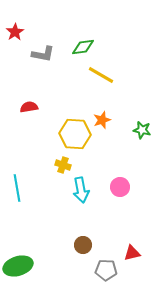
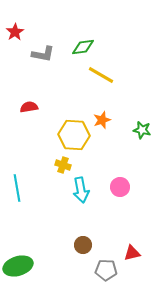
yellow hexagon: moved 1 px left, 1 px down
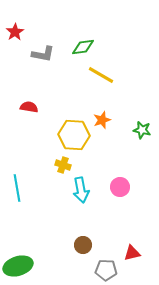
red semicircle: rotated 18 degrees clockwise
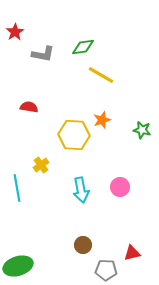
yellow cross: moved 22 px left; rotated 35 degrees clockwise
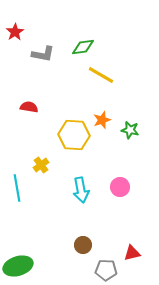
green star: moved 12 px left
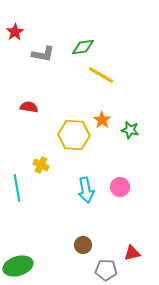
orange star: rotated 18 degrees counterclockwise
yellow cross: rotated 28 degrees counterclockwise
cyan arrow: moved 5 px right
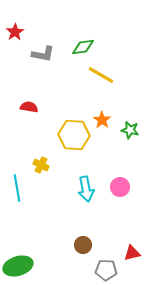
cyan arrow: moved 1 px up
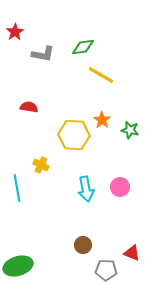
red triangle: rotated 36 degrees clockwise
